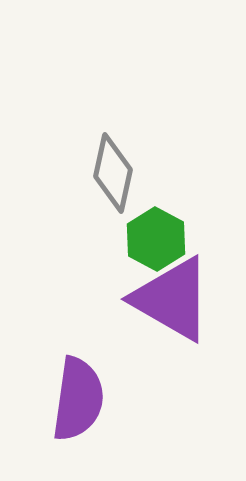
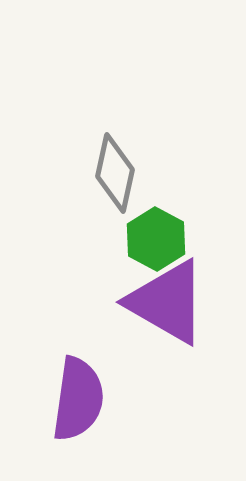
gray diamond: moved 2 px right
purple triangle: moved 5 px left, 3 px down
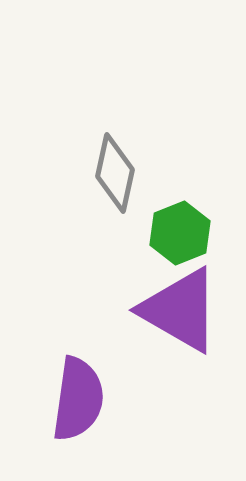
green hexagon: moved 24 px right, 6 px up; rotated 10 degrees clockwise
purple triangle: moved 13 px right, 8 px down
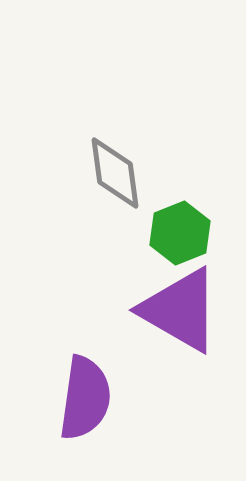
gray diamond: rotated 20 degrees counterclockwise
purple semicircle: moved 7 px right, 1 px up
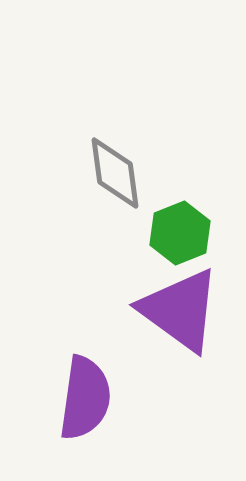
purple triangle: rotated 6 degrees clockwise
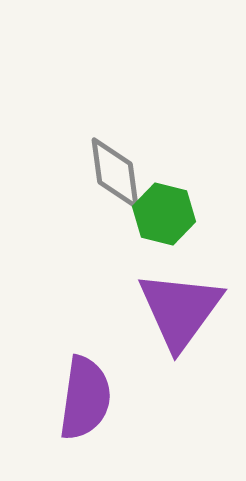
green hexagon: moved 16 px left, 19 px up; rotated 24 degrees counterclockwise
purple triangle: rotated 30 degrees clockwise
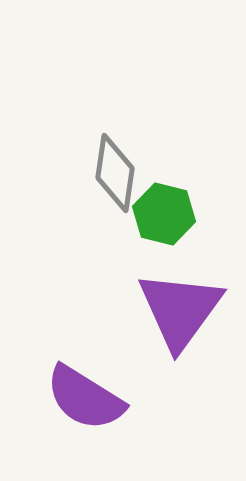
gray diamond: rotated 16 degrees clockwise
purple semicircle: rotated 114 degrees clockwise
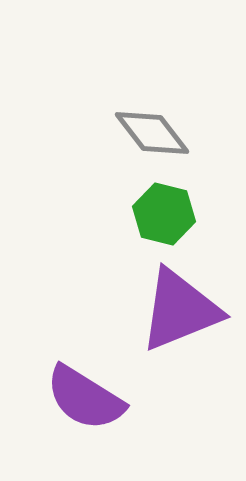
gray diamond: moved 37 px right, 40 px up; rotated 46 degrees counterclockwise
purple triangle: rotated 32 degrees clockwise
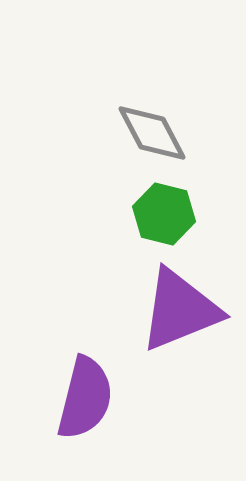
gray diamond: rotated 10 degrees clockwise
purple semicircle: rotated 108 degrees counterclockwise
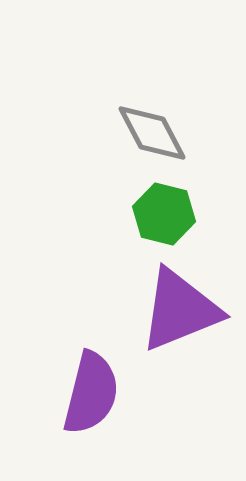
purple semicircle: moved 6 px right, 5 px up
